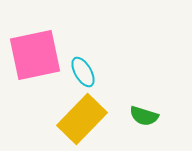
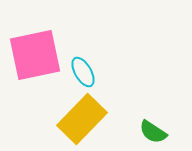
green semicircle: moved 9 px right, 16 px down; rotated 16 degrees clockwise
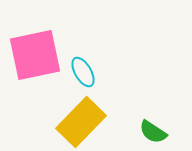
yellow rectangle: moved 1 px left, 3 px down
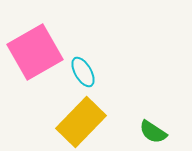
pink square: moved 3 px up; rotated 18 degrees counterclockwise
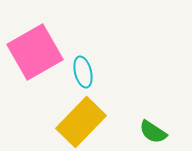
cyan ellipse: rotated 16 degrees clockwise
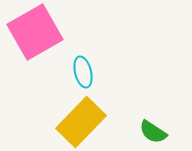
pink square: moved 20 px up
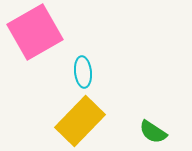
cyan ellipse: rotated 8 degrees clockwise
yellow rectangle: moved 1 px left, 1 px up
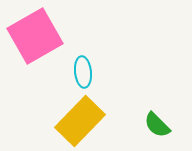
pink square: moved 4 px down
green semicircle: moved 4 px right, 7 px up; rotated 12 degrees clockwise
